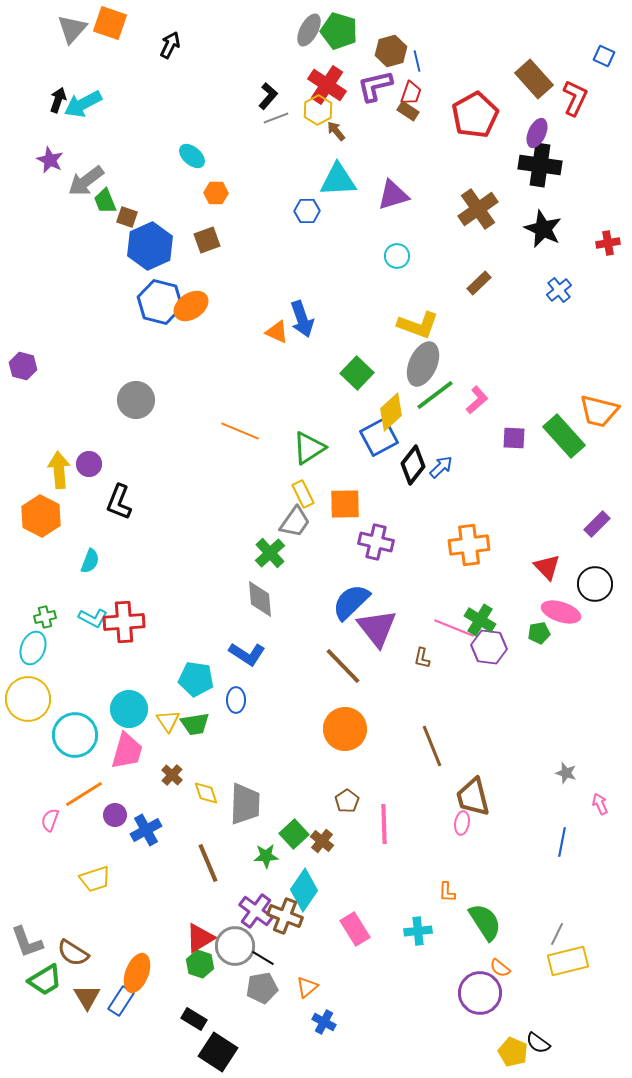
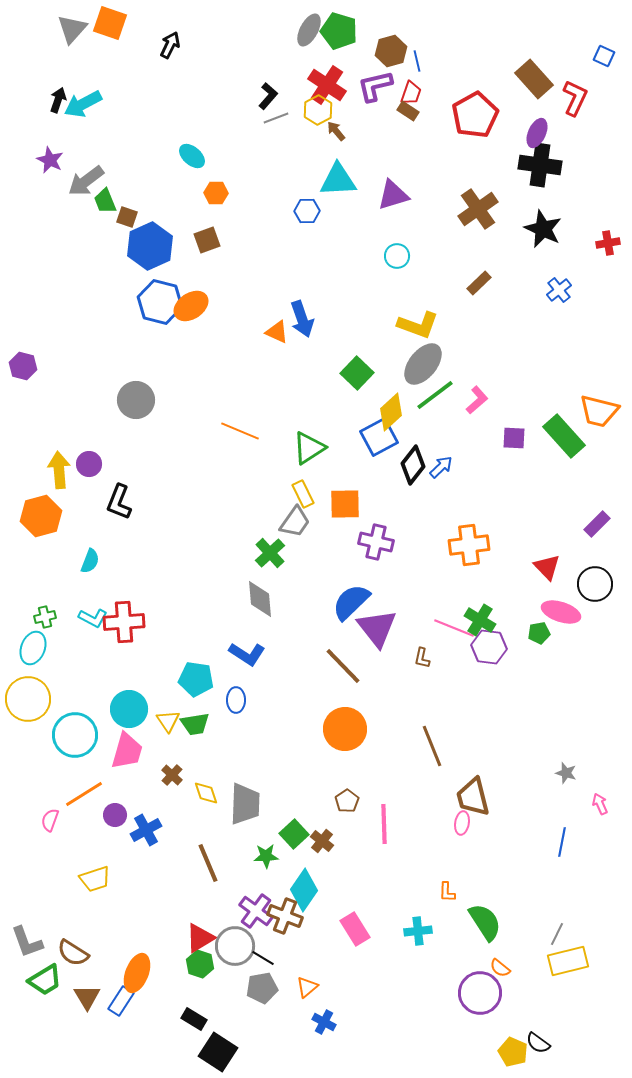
gray ellipse at (423, 364): rotated 15 degrees clockwise
orange hexagon at (41, 516): rotated 18 degrees clockwise
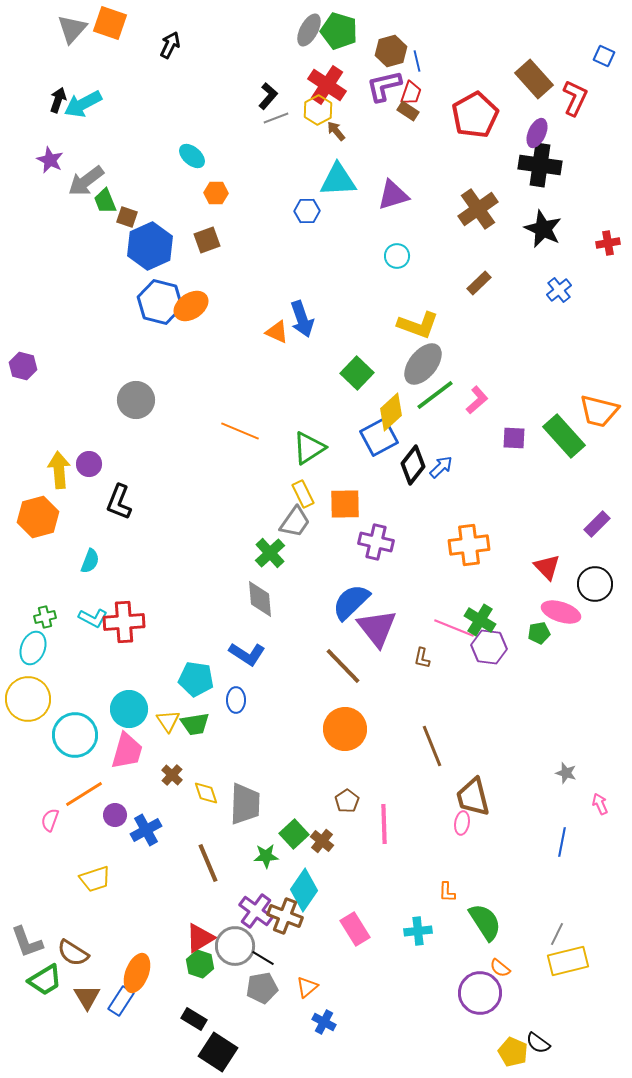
purple L-shape at (375, 86): moved 9 px right
orange hexagon at (41, 516): moved 3 px left, 1 px down
